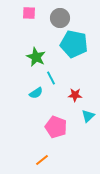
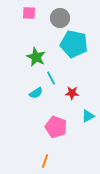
red star: moved 3 px left, 2 px up
cyan triangle: rotated 16 degrees clockwise
orange line: moved 3 px right, 1 px down; rotated 32 degrees counterclockwise
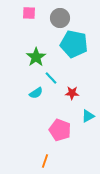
green star: rotated 12 degrees clockwise
cyan line: rotated 16 degrees counterclockwise
pink pentagon: moved 4 px right, 3 px down
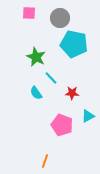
green star: rotated 12 degrees counterclockwise
cyan semicircle: rotated 88 degrees clockwise
pink pentagon: moved 2 px right, 5 px up
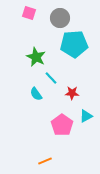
pink square: rotated 16 degrees clockwise
cyan pentagon: rotated 16 degrees counterclockwise
cyan semicircle: moved 1 px down
cyan triangle: moved 2 px left
pink pentagon: rotated 15 degrees clockwise
orange line: rotated 48 degrees clockwise
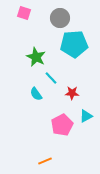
pink square: moved 5 px left
pink pentagon: rotated 10 degrees clockwise
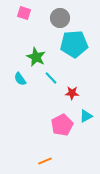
cyan semicircle: moved 16 px left, 15 px up
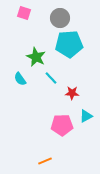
cyan pentagon: moved 5 px left
pink pentagon: rotated 25 degrees clockwise
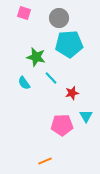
gray circle: moved 1 px left
green star: rotated 12 degrees counterclockwise
cyan semicircle: moved 4 px right, 4 px down
red star: rotated 16 degrees counterclockwise
cyan triangle: rotated 32 degrees counterclockwise
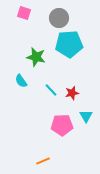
cyan line: moved 12 px down
cyan semicircle: moved 3 px left, 2 px up
orange line: moved 2 px left
